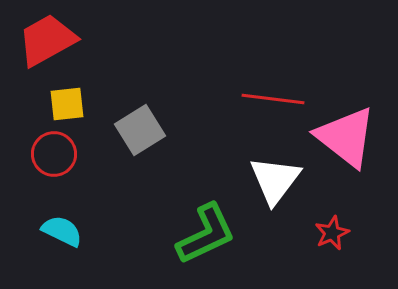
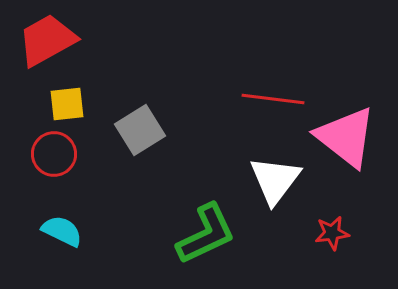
red star: rotated 16 degrees clockwise
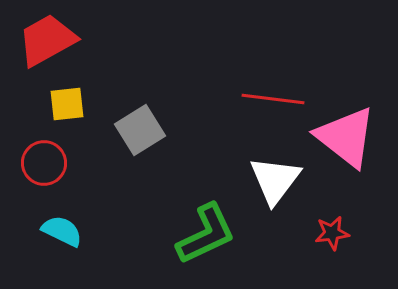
red circle: moved 10 px left, 9 px down
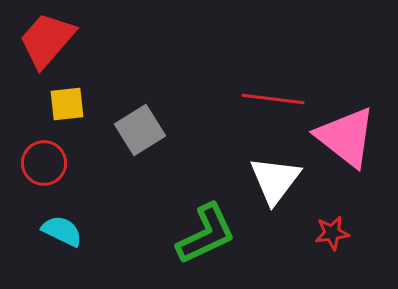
red trapezoid: rotated 20 degrees counterclockwise
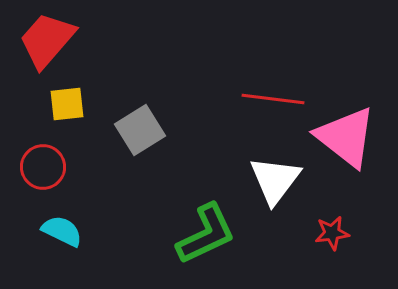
red circle: moved 1 px left, 4 px down
